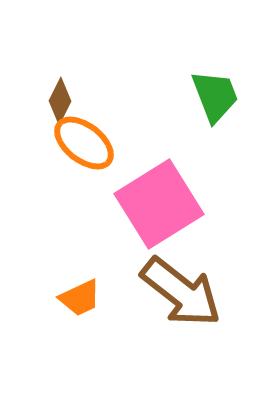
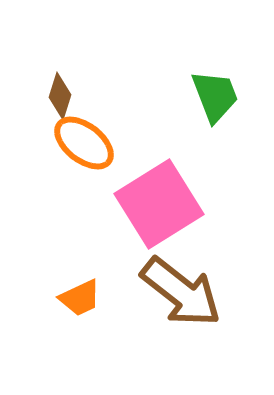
brown diamond: moved 5 px up; rotated 9 degrees counterclockwise
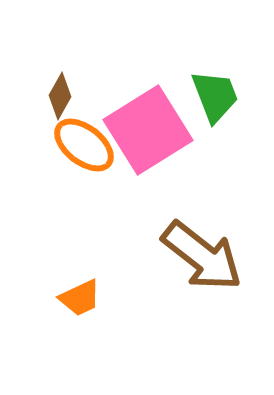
brown diamond: rotated 12 degrees clockwise
orange ellipse: moved 2 px down
pink square: moved 11 px left, 74 px up
brown arrow: moved 21 px right, 36 px up
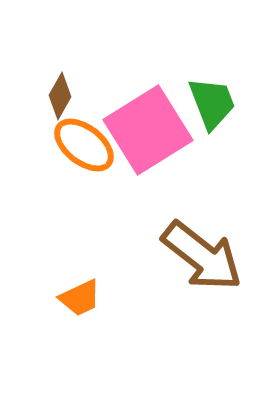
green trapezoid: moved 3 px left, 7 px down
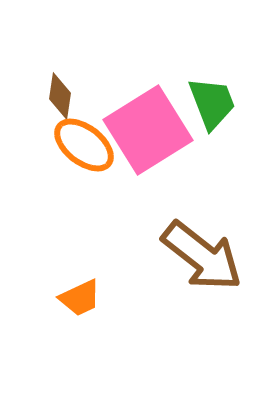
brown diamond: rotated 21 degrees counterclockwise
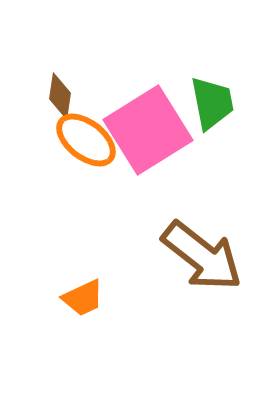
green trapezoid: rotated 10 degrees clockwise
orange ellipse: moved 2 px right, 5 px up
orange trapezoid: moved 3 px right
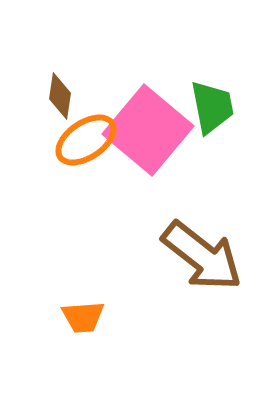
green trapezoid: moved 4 px down
pink square: rotated 18 degrees counterclockwise
orange ellipse: rotated 72 degrees counterclockwise
orange trapezoid: moved 19 px down; rotated 21 degrees clockwise
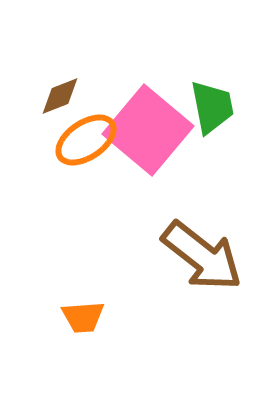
brown diamond: rotated 60 degrees clockwise
